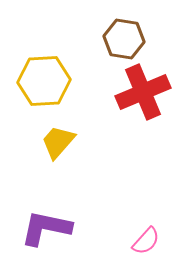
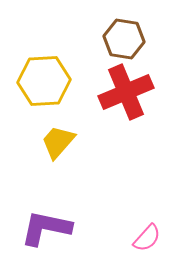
red cross: moved 17 px left
pink semicircle: moved 1 px right, 3 px up
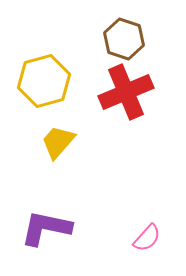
brown hexagon: rotated 9 degrees clockwise
yellow hexagon: rotated 12 degrees counterclockwise
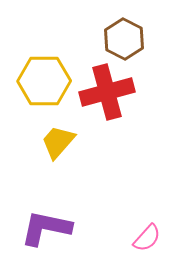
brown hexagon: rotated 9 degrees clockwise
yellow hexagon: rotated 15 degrees clockwise
red cross: moved 19 px left; rotated 8 degrees clockwise
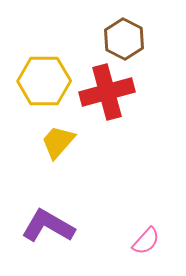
purple L-shape: moved 2 px right, 2 px up; rotated 18 degrees clockwise
pink semicircle: moved 1 px left, 3 px down
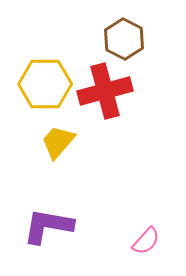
yellow hexagon: moved 1 px right, 3 px down
red cross: moved 2 px left, 1 px up
purple L-shape: rotated 20 degrees counterclockwise
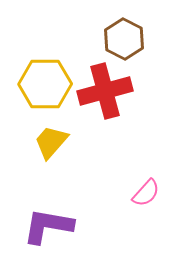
yellow trapezoid: moved 7 px left
pink semicircle: moved 48 px up
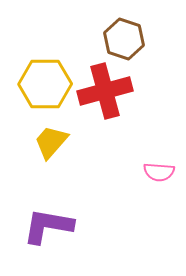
brown hexagon: rotated 9 degrees counterclockwise
pink semicircle: moved 13 px right, 21 px up; rotated 52 degrees clockwise
